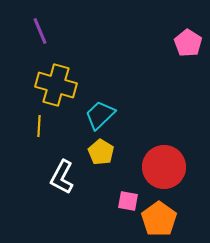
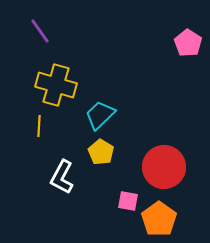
purple line: rotated 12 degrees counterclockwise
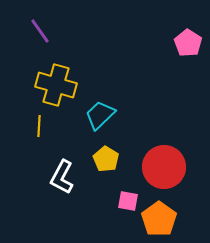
yellow pentagon: moved 5 px right, 7 px down
